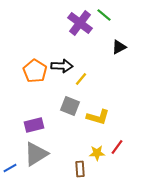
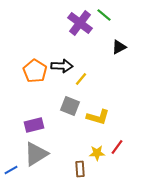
blue line: moved 1 px right, 2 px down
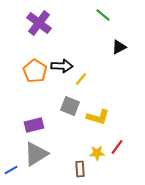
green line: moved 1 px left
purple cross: moved 41 px left
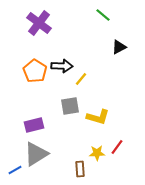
gray square: rotated 30 degrees counterclockwise
blue line: moved 4 px right
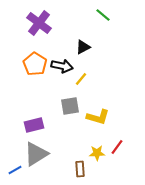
black triangle: moved 36 px left
black arrow: rotated 10 degrees clockwise
orange pentagon: moved 7 px up
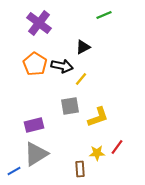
green line: moved 1 px right; rotated 63 degrees counterclockwise
yellow L-shape: rotated 35 degrees counterclockwise
blue line: moved 1 px left, 1 px down
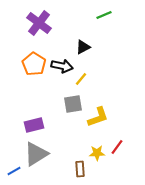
orange pentagon: moved 1 px left
gray square: moved 3 px right, 2 px up
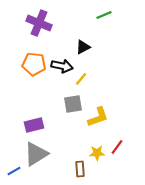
purple cross: rotated 15 degrees counterclockwise
orange pentagon: rotated 25 degrees counterclockwise
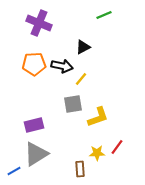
orange pentagon: rotated 10 degrees counterclockwise
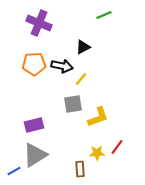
gray triangle: moved 1 px left, 1 px down
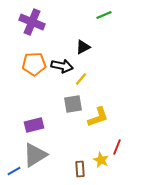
purple cross: moved 7 px left, 1 px up
red line: rotated 14 degrees counterclockwise
yellow star: moved 4 px right, 7 px down; rotated 28 degrees clockwise
